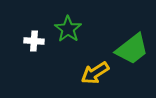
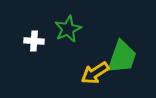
green star: rotated 12 degrees clockwise
green trapezoid: moved 10 px left, 8 px down; rotated 33 degrees counterclockwise
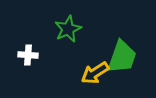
white cross: moved 6 px left, 14 px down
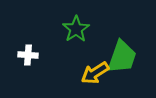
green star: moved 8 px right; rotated 8 degrees counterclockwise
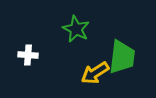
green star: rotated 12 degrees counterclockwise
green trapezoid: rotated 12 degrees counterclockwise
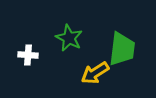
green star: moved 7 px left, 9 px down
green trapezoid: moved 8 px up
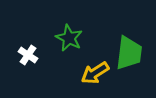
green trapezoid: moved 7 px right, 4 px down
white cross: rotated 30 degrees clockwise
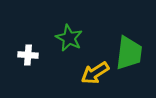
white cross: rotated 30 degrees counterclockwise
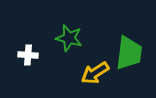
green star: rotated 12 degrees counterclockwise
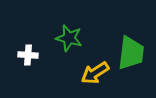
green trapezoid: moved 2 px right
